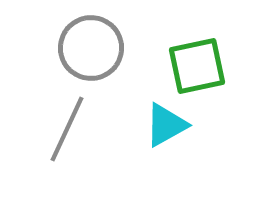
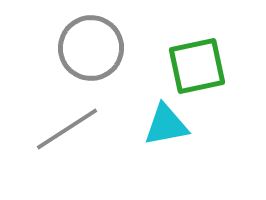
cyan triangle: rotated 18 degrees clockwise
gray line: rotated 32 degrees clockwise
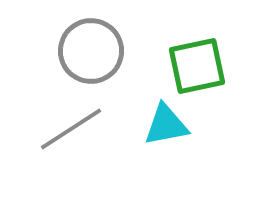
gray circle: moved 3 px down
gray line: moved 4 px right
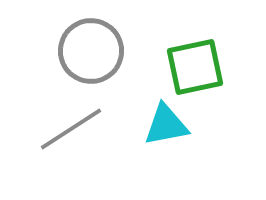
green square: moved 2 px left, 1 px down
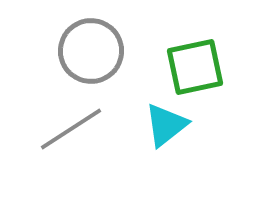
cyan triangle: rotated 27 degrees counterclockwise
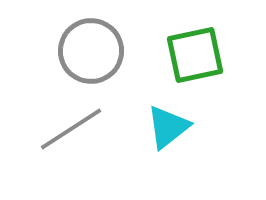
green square: moved 12 px up
cyan triangle: moved 2 px right, 2 px down
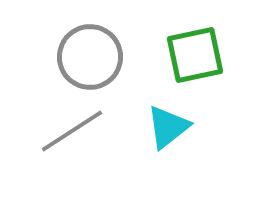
gray circle: moved 1 px left, 6 px down
gray line: moved 1 px right, 2 px down
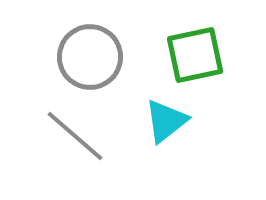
cyan triangle: moved 2 px left, 6 px up
gray line: moved 3 px right, 5 px down; rotated 74 degrees clockwise
